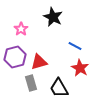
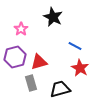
black trapezoid: moved 1 px right, 1 px down; rotated 105 degrees clockwise
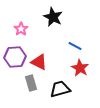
purple hexagon: rotated 10 degrees clockwise
red triangle: rotated 42 degrees clockwise
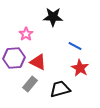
black star: rotated 24 degrees counterclockwise
pink star: moved 5 px right, 5 px down
purple hexagon: moved 1 px left, 1 px down
red triangle: moved 1 px left
gray rectangle: moved 1 px left, 1 px down; rotated 56 degrees clockwise
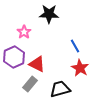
black star: moved 4 px left, 3 px up
pink star: moved 2 px left, 2 px up
blue line: rotated 32 degrees clockwise
purple hexagon: moved 1 px up; rotated 20 degrees counterclockwise
red triangle: moved 1 px left, 2 px down
